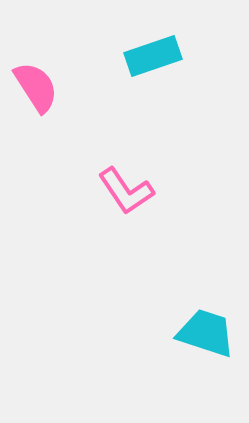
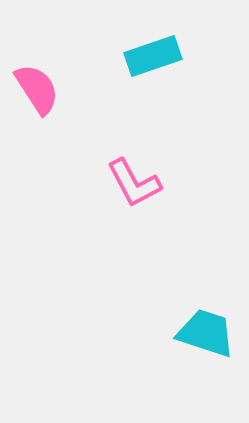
pink semicircle: moved 1 px right, 2 px down
pink L-shape: moved 8 px right, 8 px up; rotated 6 degrees clockwise
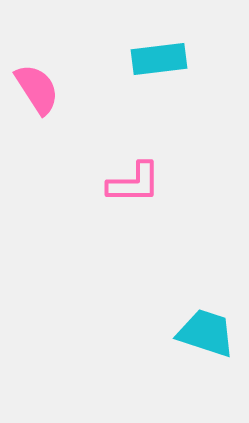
cyan rectangle: moved 6 px right, 3 px down; rotated 12 degrees clockwise
pink L-shape: rotated 62 degrees counterclockwise
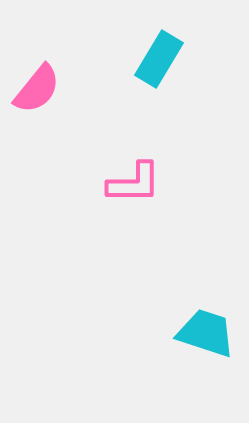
cyan rectangle: rotated 52 degrees counterclockwise
pink semicircle: rotated 72 degrees clockwise
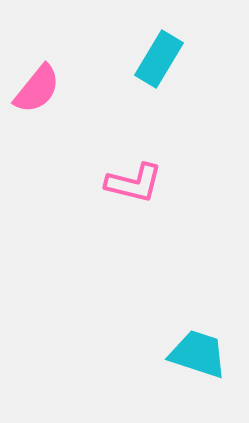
pink L-shape: rotated 14 degrees clockwise
cyan trapezoid: moved 8 px left, 21 px down
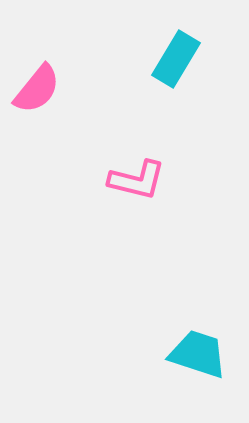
cyan rectangle: moved 17 px right
pink L-shape: moved 3 px right, 3 px up
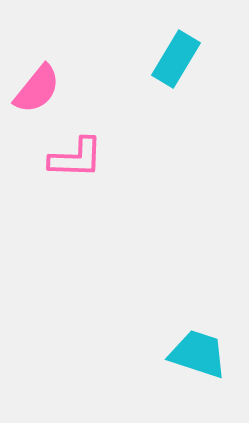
pink L-shape: moved 61 px left, 22 px up; rotated 12 degrees counterclockwise
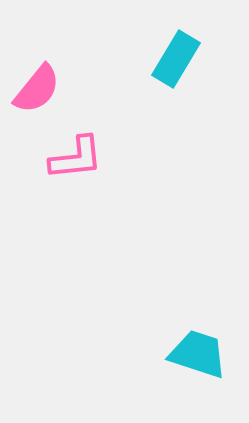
pink L-shape: rotated 8 degrees counterclockwise
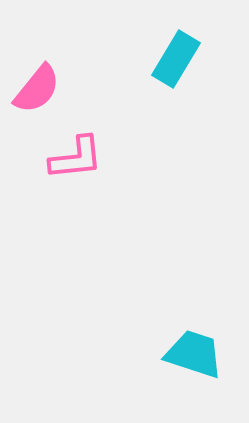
cyan trapezoid: moved 4 px left
